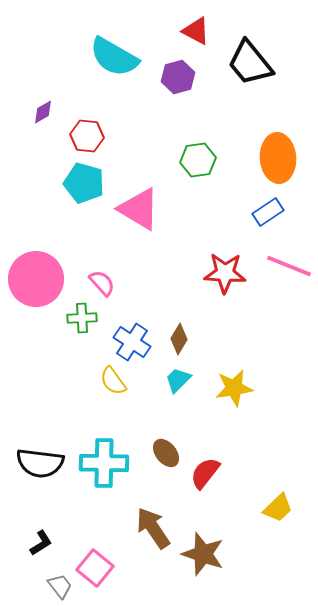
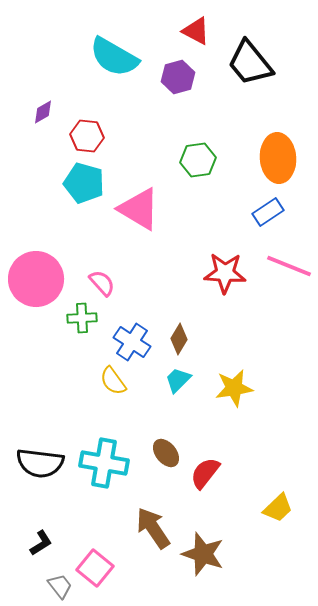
cyan cross: rotated 9 degrees clockwise
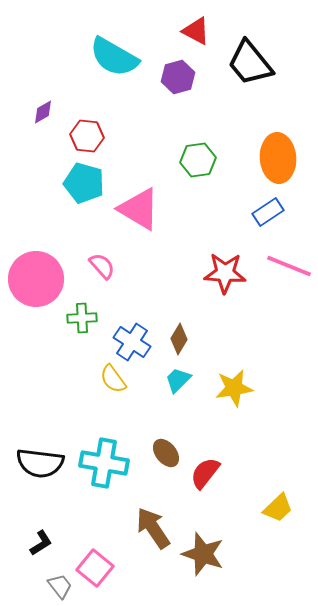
pink semicircle: moved 17 px up
yellow semicircle: moved 2 px up
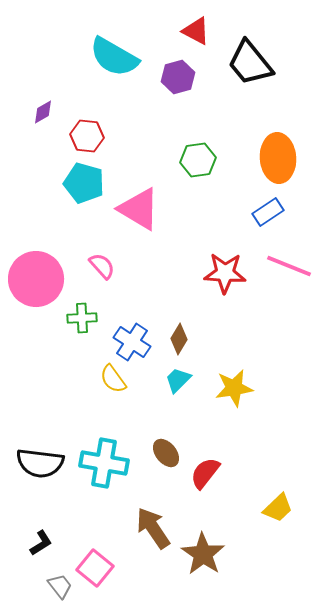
brown star: rotated 15 degrees clockwise
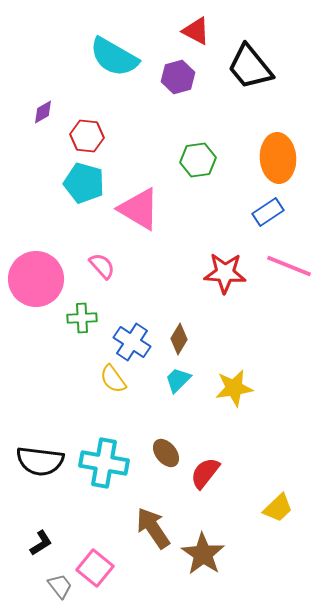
black trapezoid: moved 4 px down
black semicircle: moved 2 px up
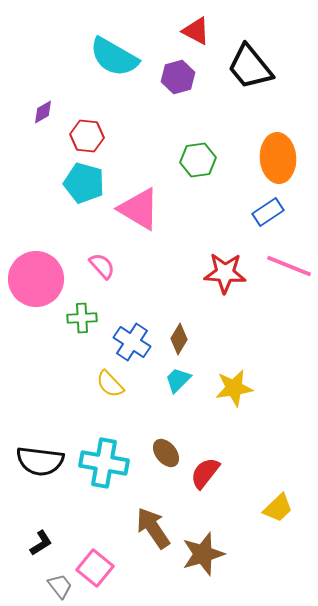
yellow semicircle: moved 3 px left, 5 px down; rotated 8 degrees counterclockwise
brown star: rotated 21 degrees clockwise
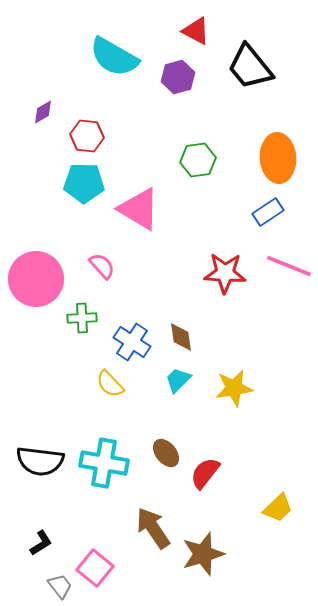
cyan pentagon: rotated 15 degrees counterclockwise
brown diamond: moved 2 px right, 2 px up; rotated 40 degrees counterclockwise
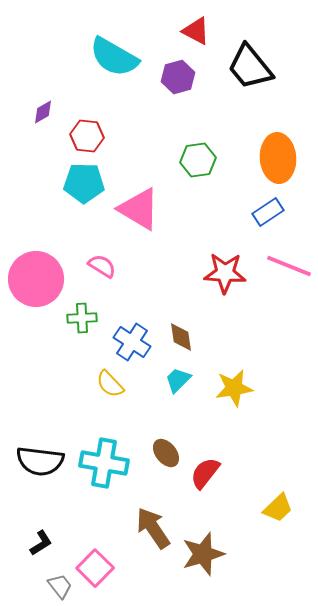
pink semicircle: rotated 16 degrees counterclockwise
pink square: rotated 6 degrees clockwise
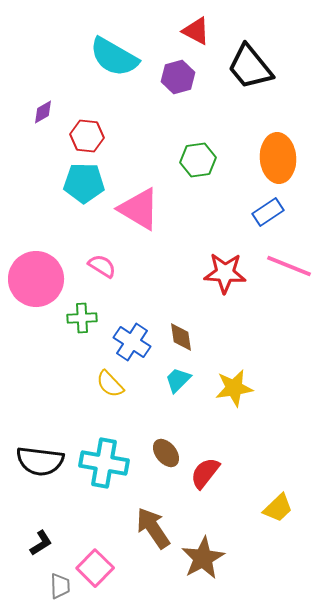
brown star: moved 4 px down; rotated 12 degrees counterclockwise
gray trapezoid: rotated 36 degrees clockwise
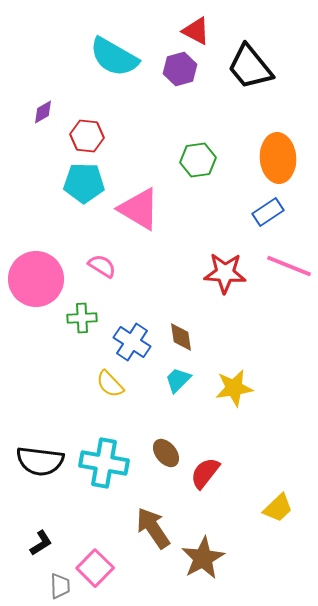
purple hexagon: moved 2 px right, 8 px up
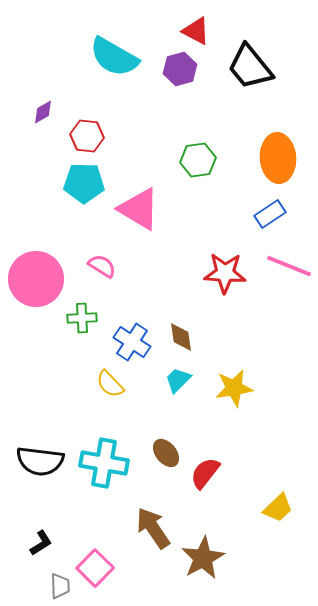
blue rectangle: moved 2 px right, 2 px down
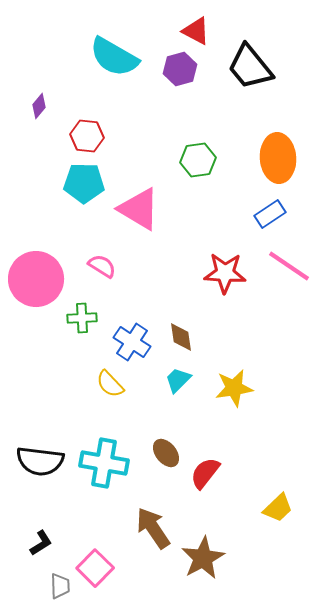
purple diamond: moved 4 px left, 6 px up; rotated 20 degrees counterclockwise
pink line: rotated 12 degrees clockwise
